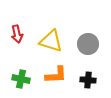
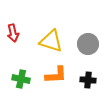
red arrow: moved 4 px left, 1 px up
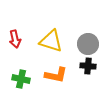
red arrow: moved 2 px right, 6 px down
orange L-shape: rotated 15 degrees clockwise
black cross: moved 14 px up
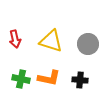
black cross: moved 8 px left, 14 px down
orange L-shape: moved 7 px left, 3 px down
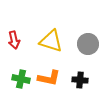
red arrow: moved 1 px left, 1 px down
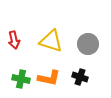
black cross: moved 3 px up; rotated 14 degrees clockwise
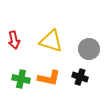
gray circle: moved 1 px right, 5 px down
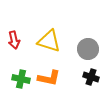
yellow triangle: moved 2 px left
gray circle: moved 1 px left
black cross: moved 11 px right
